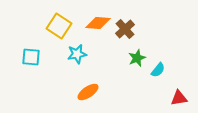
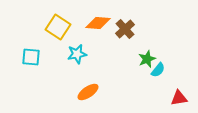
yellow square: moved 1 px left, 1 px down
green star: moved 10 px right, 1 px down
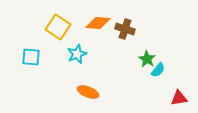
brown cross: rotated 30 degrees counterclockwise
cyan star: rotated 12 degrees counterclockwise
green star: rotated 18 degrees counterclockwise
orange ellipse: rotated 55 degrees clockwise
